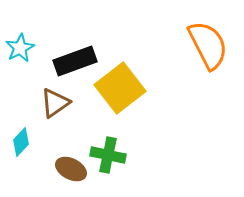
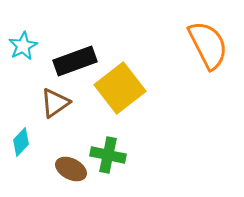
cyan star: moved 3 px right, 2 px up
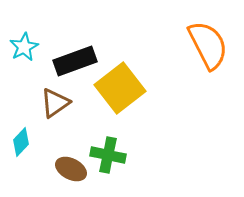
cyan star: moved 1 px right, 1 px down
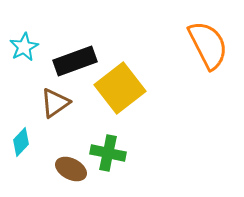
green cross: moved 2 px up
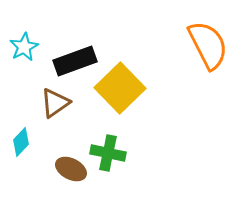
yellow square: rotated 6 degrees counterclockwise
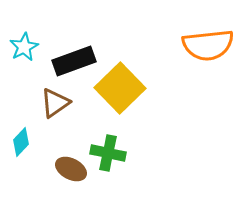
orange semicircle: rotated 111 degrees clockwise
black rectangle: moved 1 px left
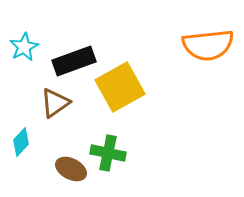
yellow square: moved 1 px up; rotated 15 degrees clockwise
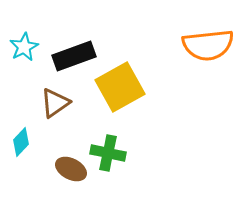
black rectangle: moved 5 px up
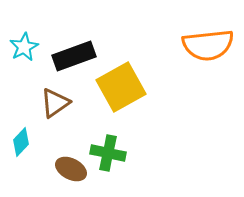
yellow square: moved 1 px right
